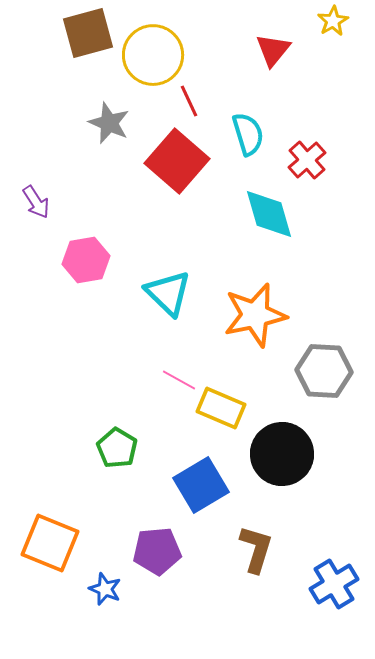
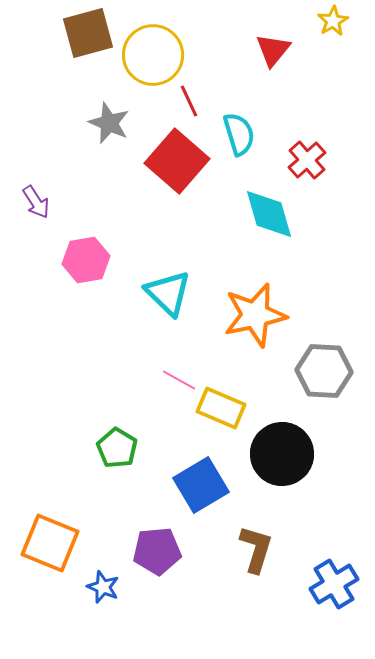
cyan semicircle: moved 9 px left
blue star: moved 2 px left, 2 px up
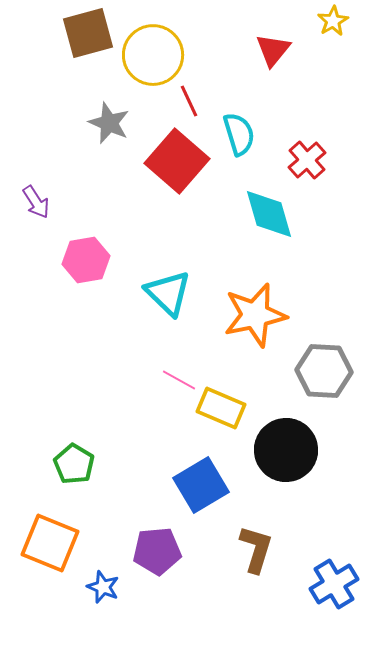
green pentagon: moved 43 px left, 16 px down
black circle: moved 4 px right, 4 px up
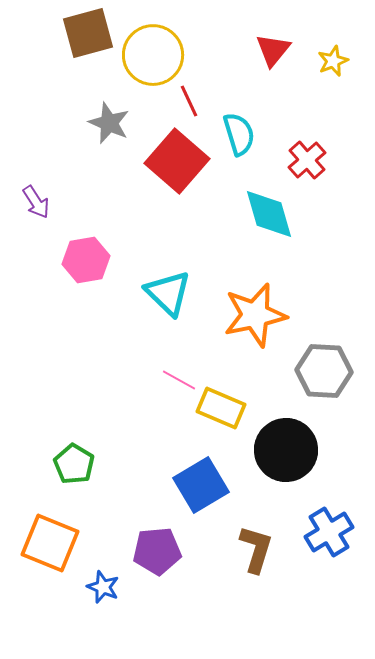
yellow star: moved 40 px down; rotated 8 degrees clockwise
blue cross: moved 5 px left, 52 px up
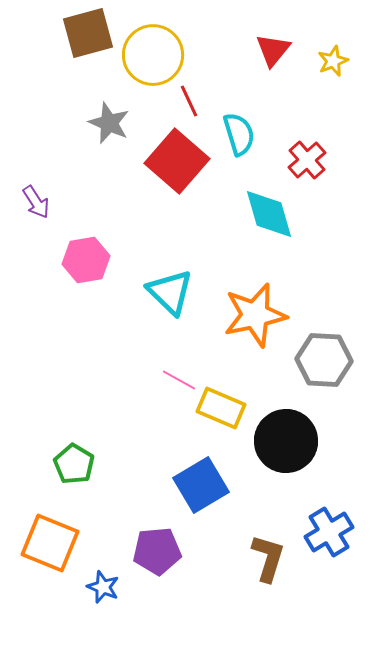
cyan triangle: moved 2 px right, 1 px up
gray hexagon: moved 11 px up
black circle: moved 9 px up
brown L-shape: moved 12 px right, 9 px down
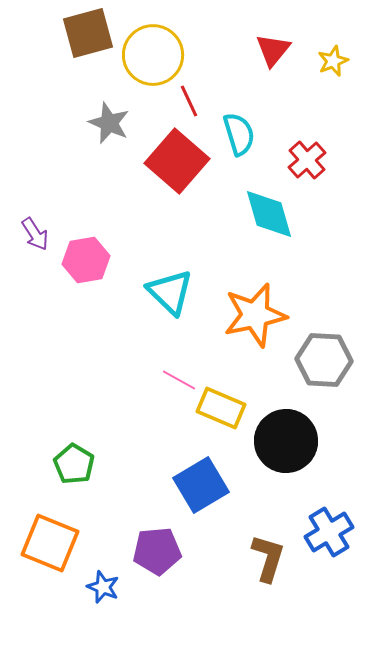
purple arrow: moved 1 px left, 32 px down
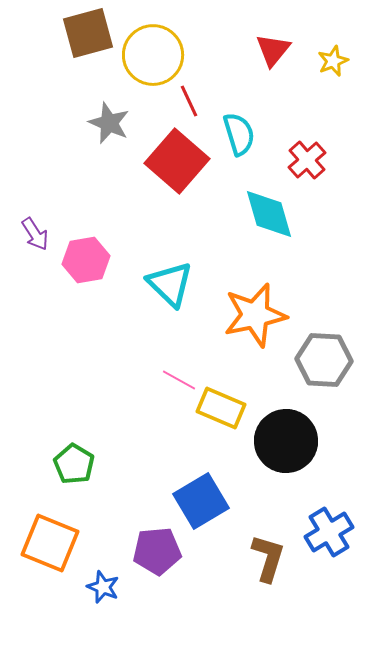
cyan triangle: moved 8 px up
blue square: moved 16 px down
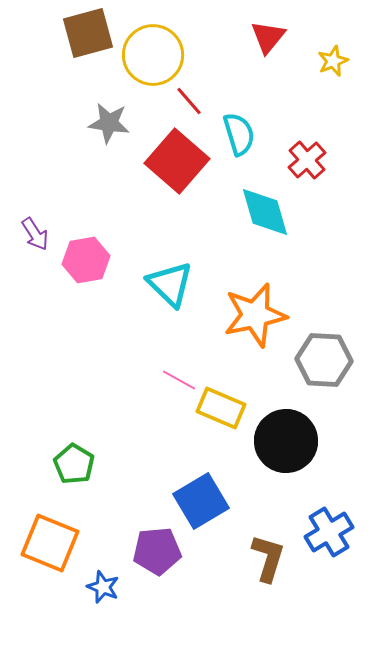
red triangle: moved 5 px left, 13 px up
red line: rotated 16 degrees counterclockwise
gray star: rotated 15 degrees counterclockwise
cyan diamond: moved 4 px left, 2 px up
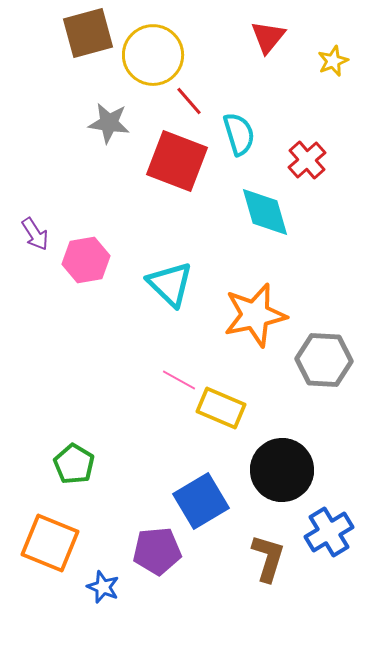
red square: rotated 20 degrees counterclockwise
black circle: moved 4 px left, 29 px down
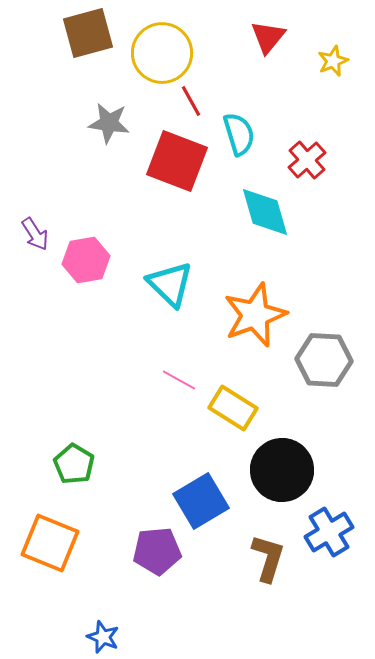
yellow circle: moved 9 px right, 2 px up
red line: moved 2 px right; rotated 12 degrees clockwise
orange star: rotated 8 degrees counterclockwise
yellow rectangle: moved 12 px right; rotated 9 degrees clockwise
blue star: moved 50 px down
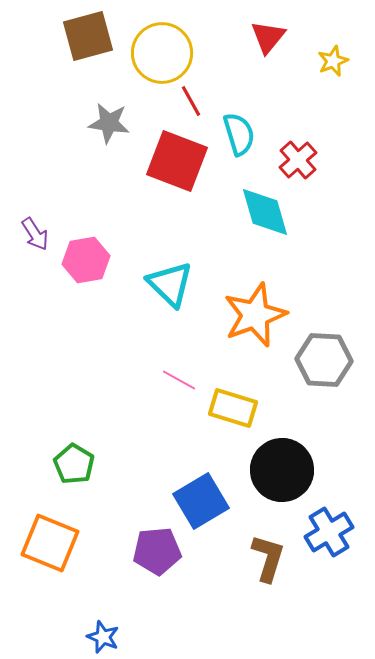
brown square: moved 3 px down
red cross: moved 9 px left
yellow rectangle: rotated 15 degrees counterclockwise
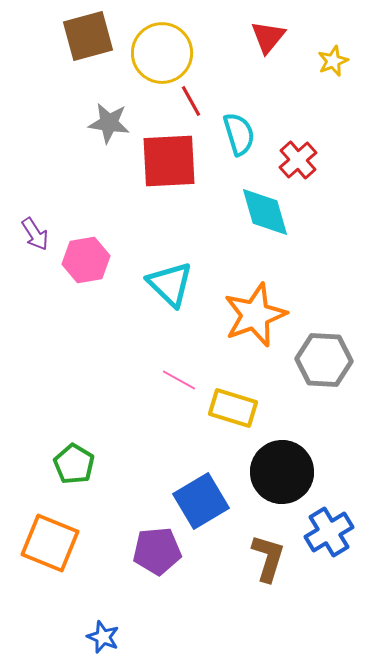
red square: moved 8 px left; rotated 24 degrees counterclockwise
black circle: moved 2 px down
